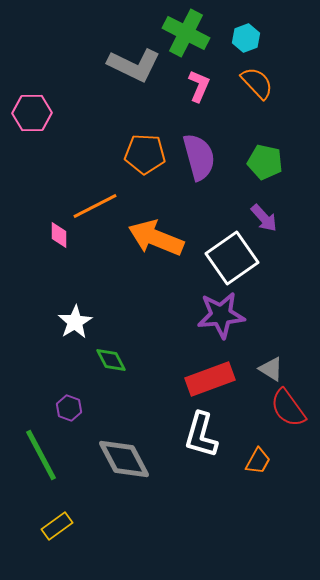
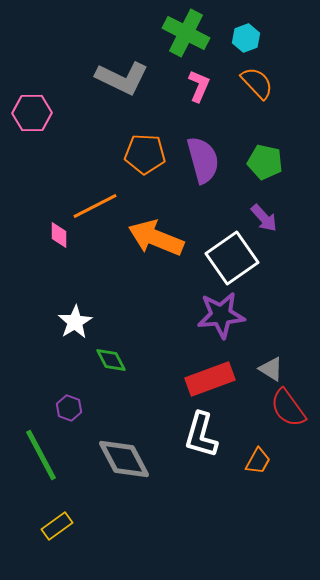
gray L-shape: moved 12 px left, 13 px down
purple semicircle: moved 4 px right, 3 px down
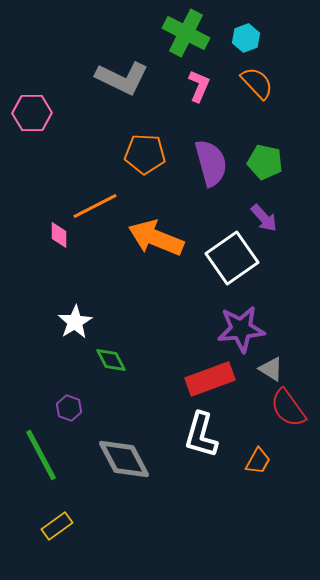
purple semicircle: moved 8 px right, 3 px down
purple star: moved 20 px right, 14 px down
